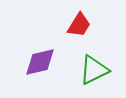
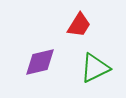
green triangle: moved 1 px right, 2 px up
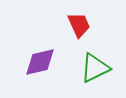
red trapezoid: rotated 56 degrees counterclockwise
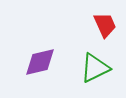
red trapezoid: moved 26 px right
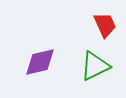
green triangle: moved 2 px up
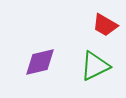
red trapezoid: rotated 144 degrees clockwise
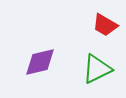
green triangle: moved 2 px right, 3 px down
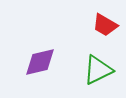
green triangle: moved 1 px right, 1 px down
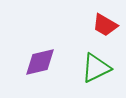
green triangle: moved 2 px left, 2 px up
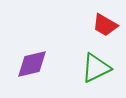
purple diamond: moved 8 px left, 2 px down
